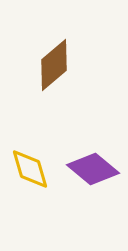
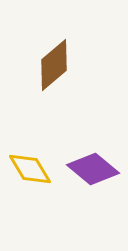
yellow diamond: rotated 15 degrees counterclockwise
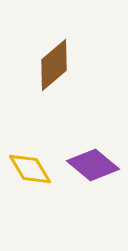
purple diamond: moved 4 px up
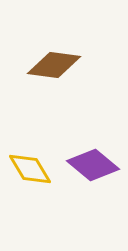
brown diamond: rotated 48 degrees clockwise
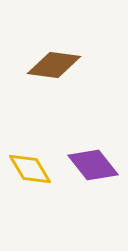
purple diamond: rotated 12 degrees clockwise
